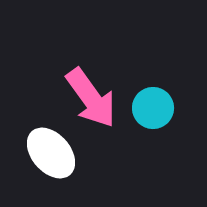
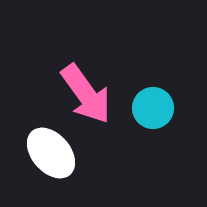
pink arrow: moved 5 px left, 4 px up
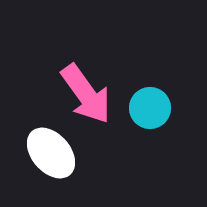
cyan circle: moved 3 px left
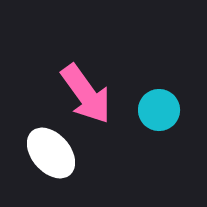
cyan circle: moved 9 px right, 2 px down
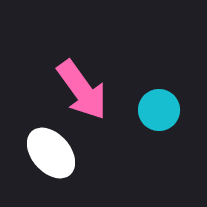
pink arrow: moved 4 px left, 4 px up
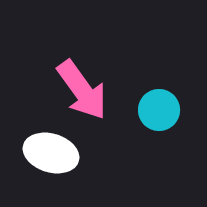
white ellipse: rotated 32 degrees counterclockwise
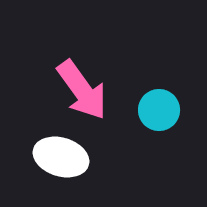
white ellipse: moved 10 px right, 4 px down
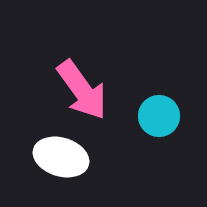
cyan circle: moved 6 px down
